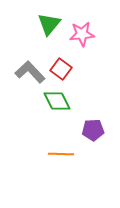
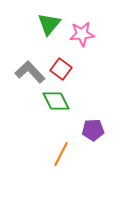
green diamond: moved 1 px left
orange line: rotated 65 degrees counterclockwise
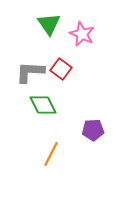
green triangle: rotated 15 degrees counterclockwise
pink star: rotated 30 degrees clockwise
gray L-shape: rotated 44 degrees counterclockwise
green diamond: moved 13 px left, 4 px down
orange line: moved 10 px left
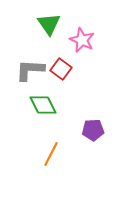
pink star: moved 6 px down
gray L-shape: moved 2 px up
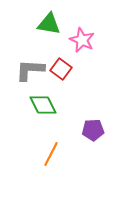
green triangle: rotated 45 degrees counterclockwise
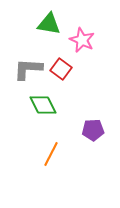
gray L-shape: moved 2 px left, 1 px up
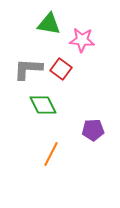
pink star: rotated 20 degrees counterclockwise
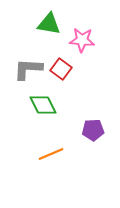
orange line: rotated 40 degrees clockwise
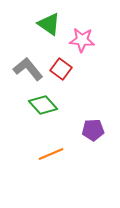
green triangle: rotated 25 degrees clockwise
gray L-shape: rotated 48 degrees clockwise
green diamond: rotated 16 degrees counterclockwise
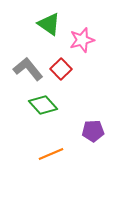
pink star: rotated 20 degrees counterclockwise
red square: rotated 10 degrees clockwise
purple pentagon: moved 1 px down
